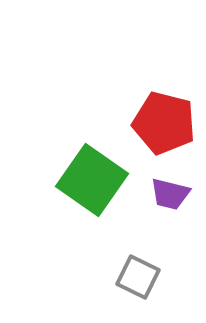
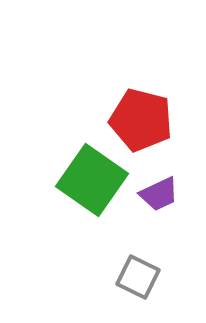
red pentagon: moved 23 px left, 3 px up
purple trapezoid: moved 11 px left; rotated 39 degrees counterclockwise
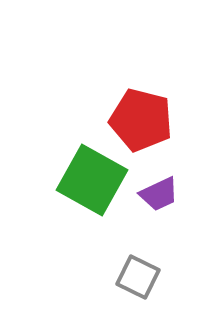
green square: rotated 6 degrees counterclockwise
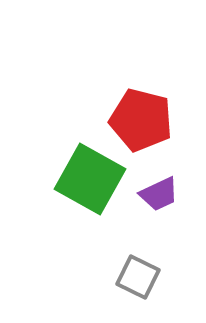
green square: moved 2 px left, 1 px up
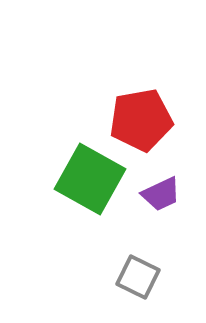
red pentagon: rotated 24 degrees counterclockwise
purple trapezoid: moved 2 px right
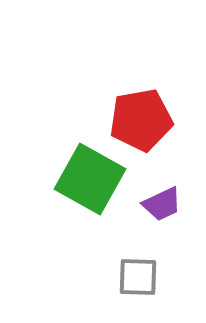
purple trapezoid: moved 1 px right, 10 px down
gray square: rotated 24 degrees counterclockwise
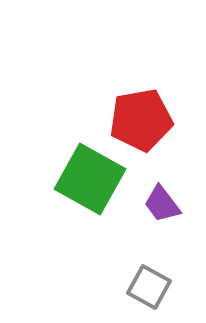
purple trapezoid: rotated 78 degrees clockwise
gray square: moved 11 px right, 10 px down; rotated 27 degrees clockwise
